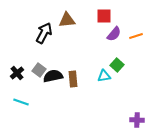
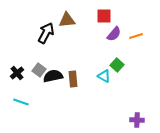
black arrow: moved 2 px right
cyan triangle: rotated 40 degrees clockwise
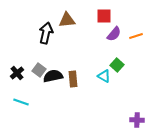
black arrow: rotated 15 degrees counterclockwise
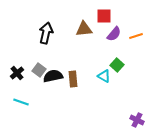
brown triangle: moved 17 px right, 9 px down
purple cross: rotated 24 degrees clockwise
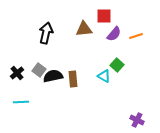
cyan line: rotated 21 degrees counterclockwise
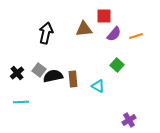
cyan triangle: moved 6 px left, 10 px down
purple cross: moved 8 px left; rotated 32 degrees clockwise
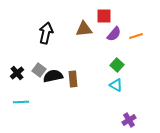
cyan triangle: moved 18 px right, 1 px up
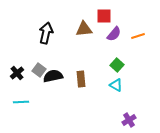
orange line: moved 2 px right
brown rectangle: moved 8 px right
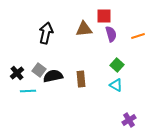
purple semicircle: moved 3 px left; rotated 56 degrees counterclockwise
cyan line: moved 7 px right, 11 px up
